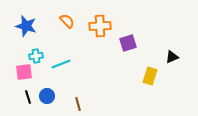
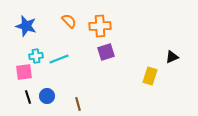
orange semicircle: moved 2 px right
purple square: moved 22 px left, 9 px down
cyan line: moved 2 px left, 5 px up
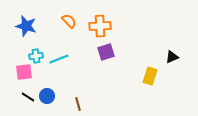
black line: rotated 40 degrees counterclockwise
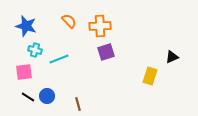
cyan cross: moved 1 px left, 6 px up; rotated 24 degrees clockwise
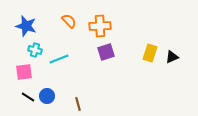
yellow rectangle: moved 23 px up
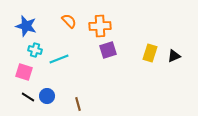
purple square: moved 2 px right, 2 px up
black triangle: moved 2 px right, 1 px up
pink square: rotated 24 degrees clockwise
